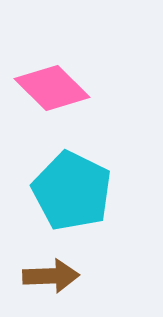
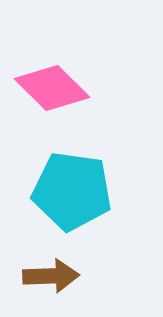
cyan pentagon: rotated 18 degrees counterclockwise
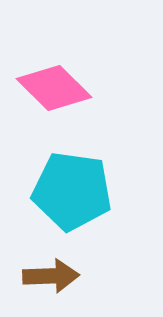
pink diamond: moved 2 px right
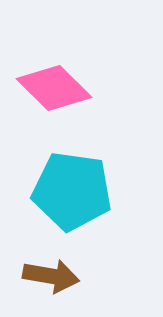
brown arrow: rotated 12 degrees clockwise
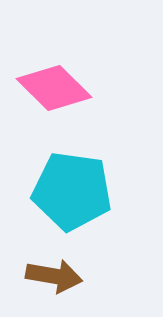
brown arrow: moved 3 px right
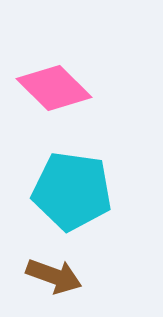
brown arrow: rotated 10 degrees clockwise
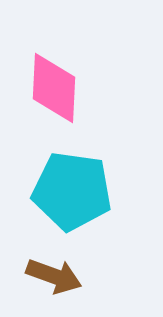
pink diamond: rotated 48 degrees clockwise
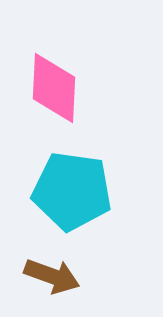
brown arrow: moved 2 px left
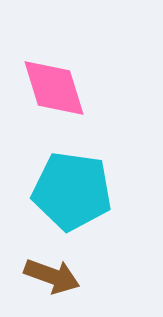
pink diamond: rotated 20 degrees counterclockwise
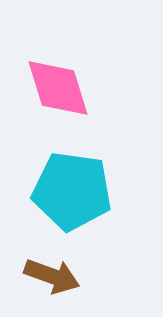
pink diamond: moved 4 px right
